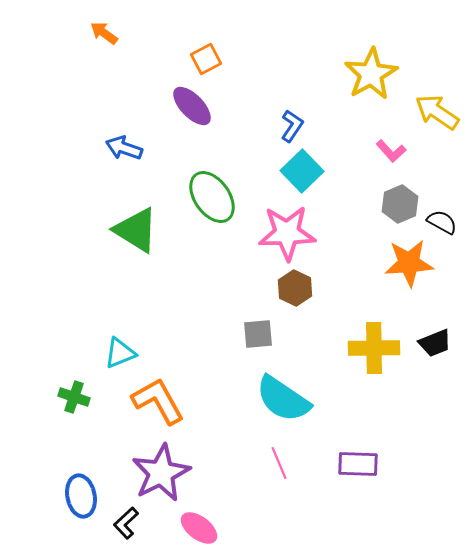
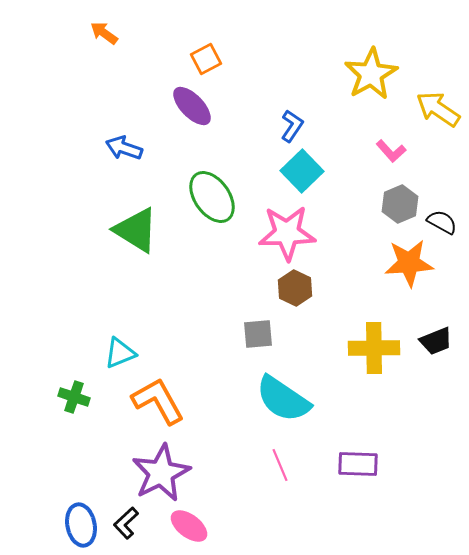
yellow arrow: moved 1 px right, 3 px up
black trapezoid: moved 1 px right, 2 px up
pink line: moved 1 px right, 2 px down
blue ellipse: moved 29 px down
pink ellipse: moved 10 px left, 2 px up
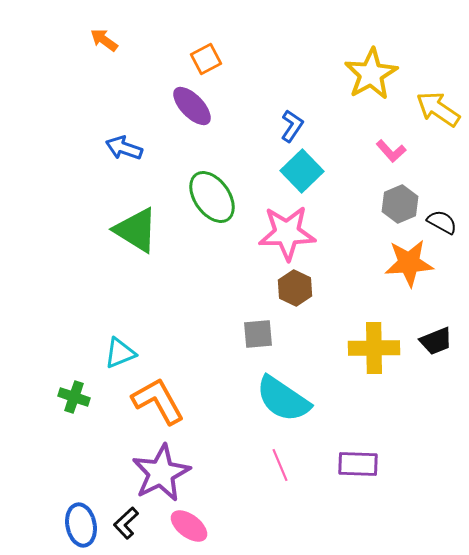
orange arrow: moved 7 px down
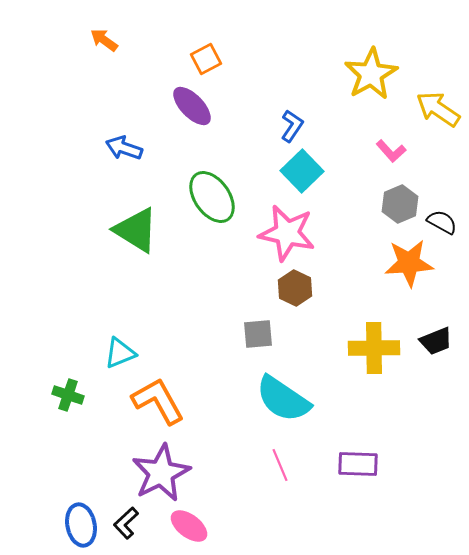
pink star: rotated 14 degrees clockwise
green cross: moved 6 px left, 2 px up
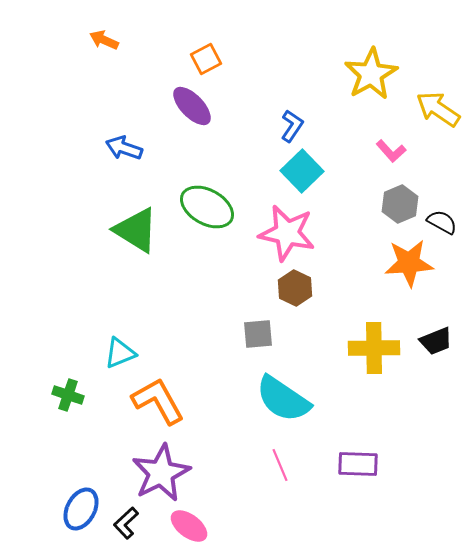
orange arrow: rotated 12 degrees counterclockwise
green ellipse: moved 5 px left, 10 px down; rotated 26 degrees counterclockwise
blue ellipse: moved 16 px up; rotated 39 degrees clockwise
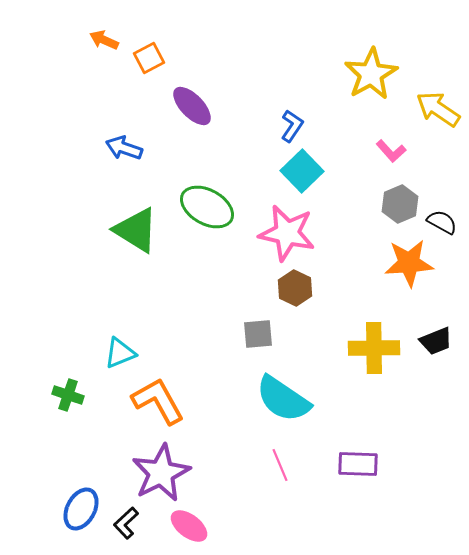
orange square: moved 57 px left, 1 px up
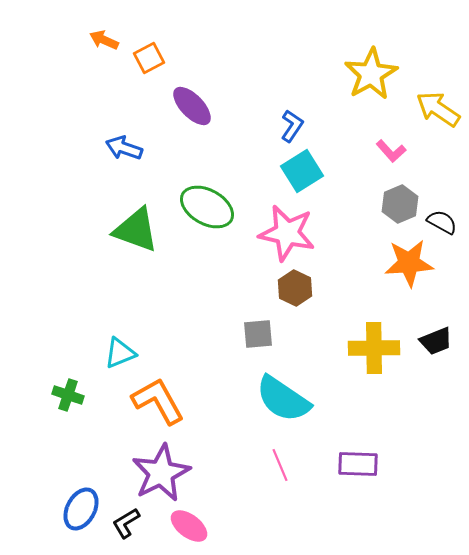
cyan square: rotated 12 degrees clockwise
green triangle: rotated 12 degrees counterclockwise
black L-shape: rotated 12 degrees clockwise
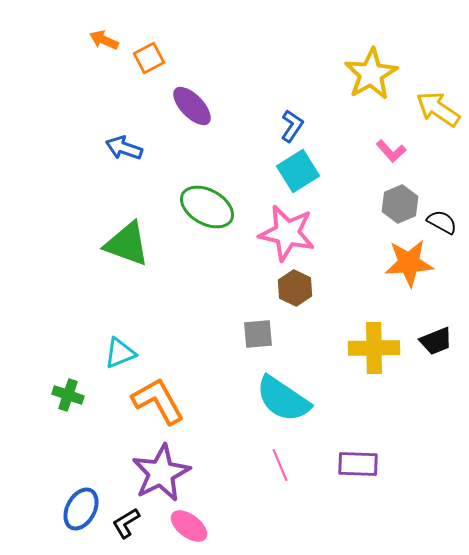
cyan square: moved 4 px left
green triangle: moved 9 px left, 14 px down
